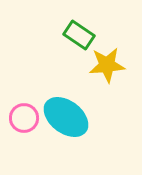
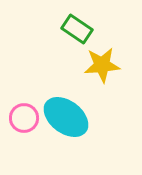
green rectangle: moved 2 px left, 6 px up
yellow star: moved 5 px left
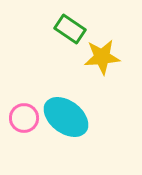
green rectangle: moved 7 px left
yellow star: moved 8 px up
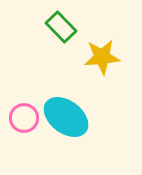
green rectangle: moved 9 px left, 2 px up; rotated 12 degrees clockwise
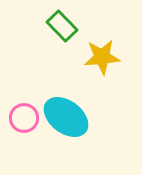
green rectangle: moved 1 px right, 1 px up
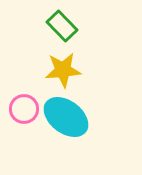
yellow star: moved 39 px left, 13 px down
pink circle: moved 9 px up
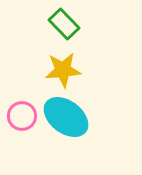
green rectangle: moved 2 px right, 2 px up
pink circle: moved 2 px left, 7 px down
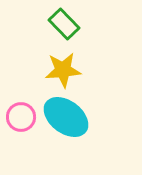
pink circle: moved 1 px left, 1 px down
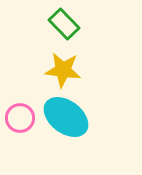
yellow star: rotated 12 degrees clockwise
pink circle: moved 1 px left, 1 px down
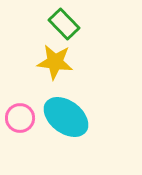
yellow star: moved 8 px left, 8 px up
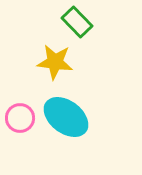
green rectangle: moved 13 px right, 2 px up
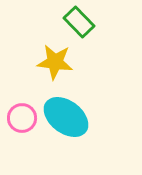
green rectangle: moved 2 px right
pink circle: moved 2 px right
